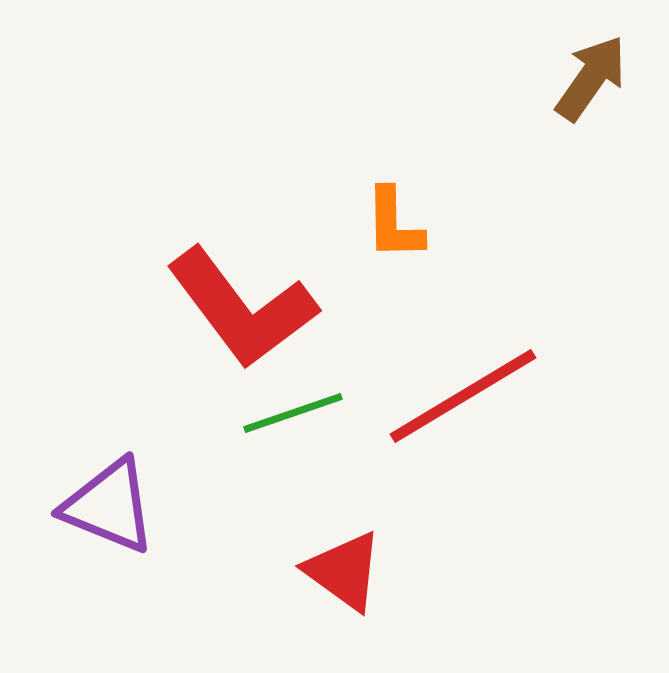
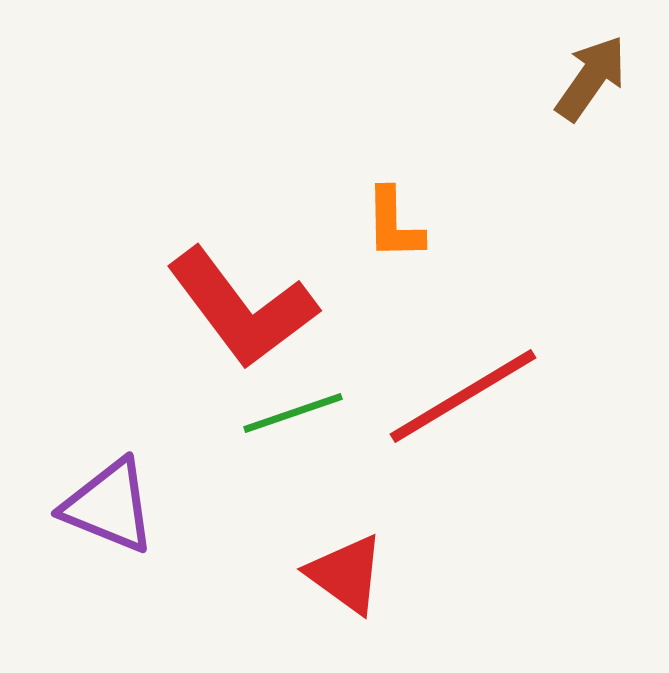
red triangle: moved 2 px right, 3 px down
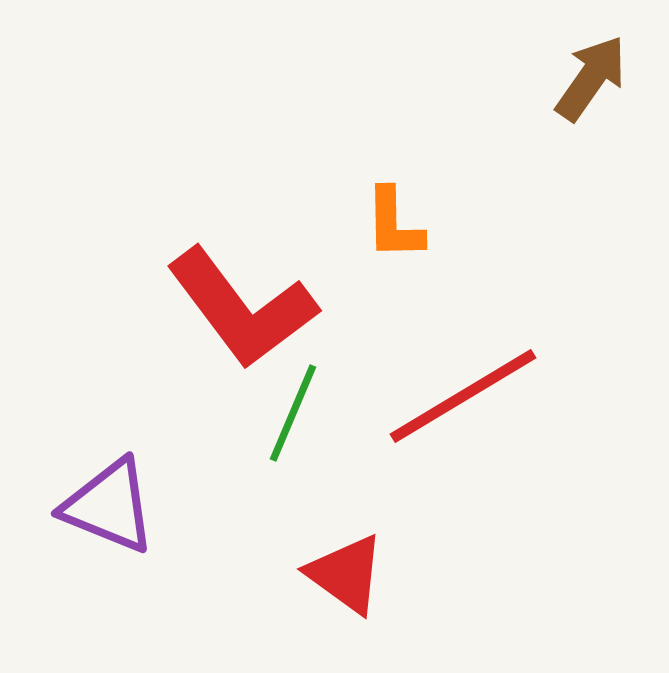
green line: rotated 48 degrees counterclockwise
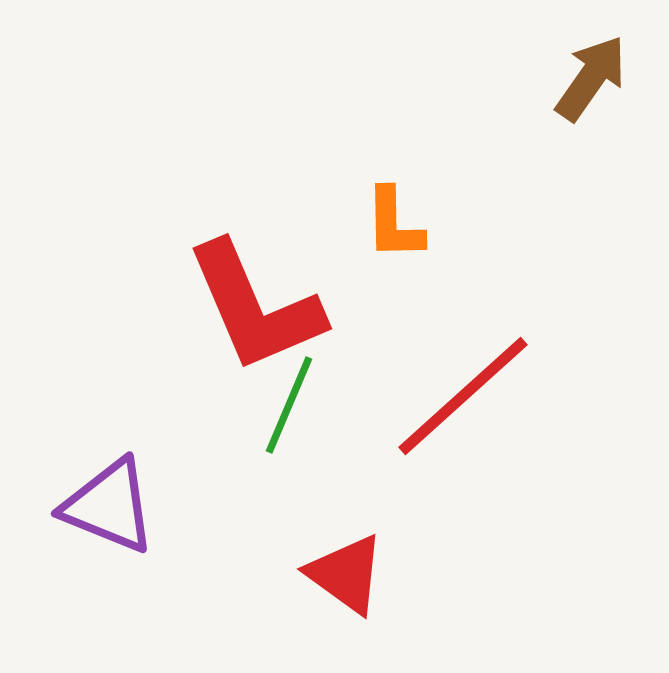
red L-shape: moved 13 px right, 1 px up; rotated 14 degrees clockwise
red line: rotated 11 degrees counterclockwise
green line: moved 4 px left, 8 px up
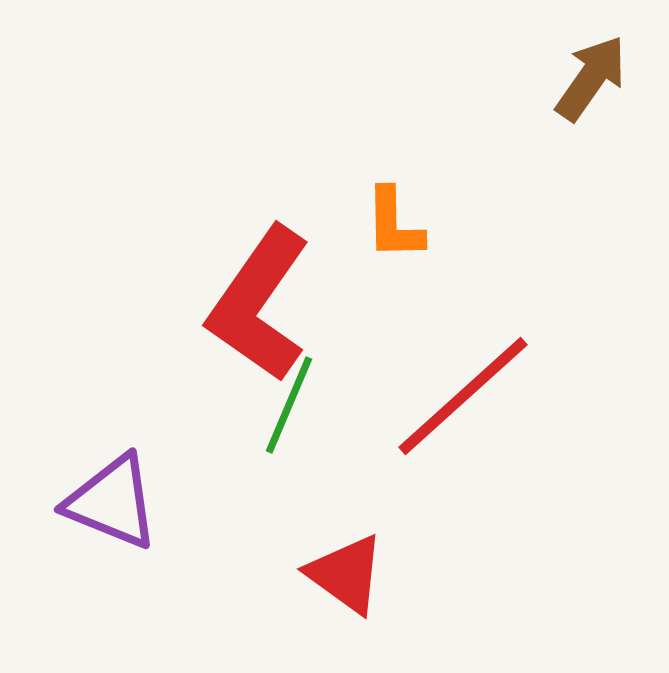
red L-shape: moved 4 px right, 3 px up; rotated 58 degrees clockwise
purple triangle: moved 3 px right, 4 px up
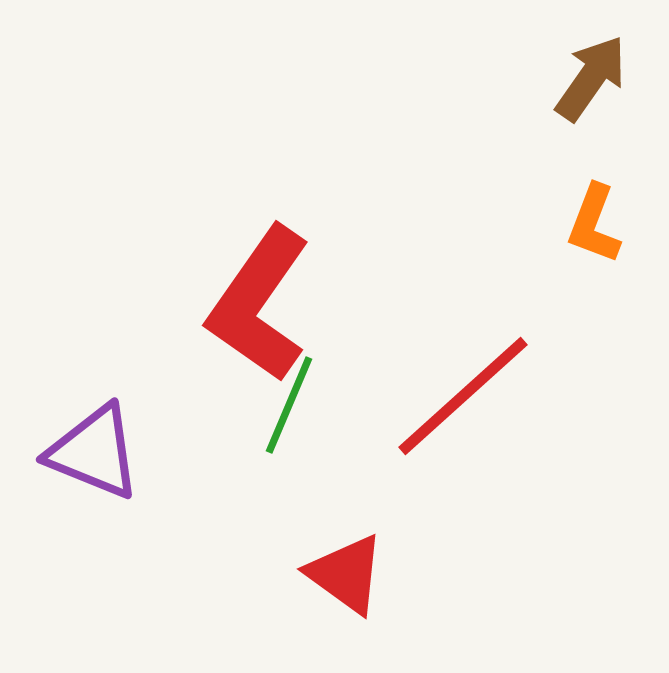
orange L-shape: moved 200 px right; rotated 22 degrees clockwise
purple triangle: moved 18 px left, 50 px up
